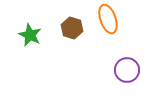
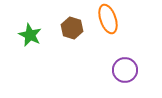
purple circle: moved 2 px left
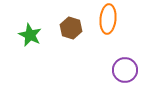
orange ellipse: rotated 24 degrees clockwise
brown hexagon: moved 1 px left
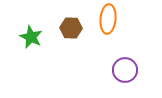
brown hexagon: rotated 15 degrees counterclockwise
green star: moved 1 px right, 2 px down
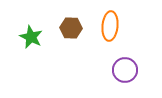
orange ellipse: moved 2 px right, 7 px down
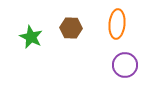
orange ellipse: moved 7 px right, 2 px up
purple circle: moved 5 px up
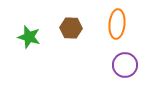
green star: moved 2 px left; rotated 10 degrees counterclockwise
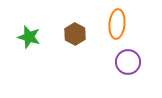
brown hexagon: moved 4 px right, 6 px down; rotated 25 degrees clockwise
purple circle: moved 3 px right, 3 px up
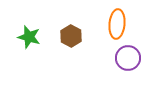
brown hexagon: moved 4 px left, 2 px down
purple circle: moved 4 px up
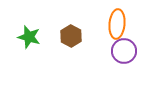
purple circle: moved 4 px left, 7 px up
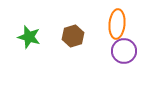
brown hexagon: moved 2 px right; rotated 15 degrees clockwise
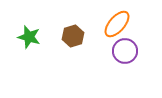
orange ellipse: rotated 36 degrees clockwise
purple circle: moved 1 px right
